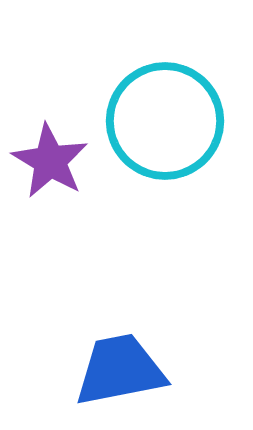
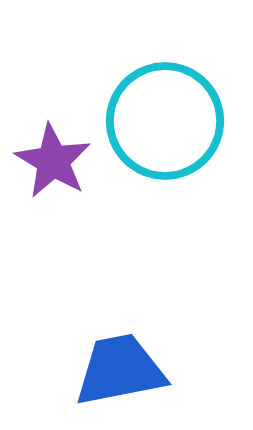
purple star: moved 3 px right
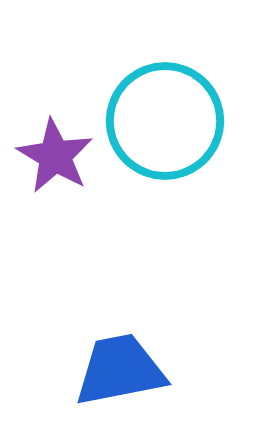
purple star: moved 2 px right, 5 px up
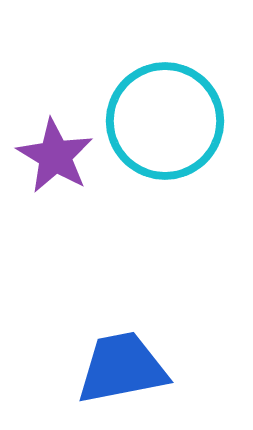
blue trapezoid: moved 2 px right, 2 px up
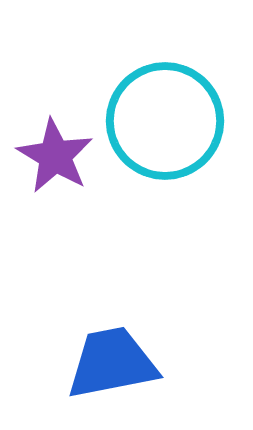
blue trapezoid: moved 10 px left, 5 px up
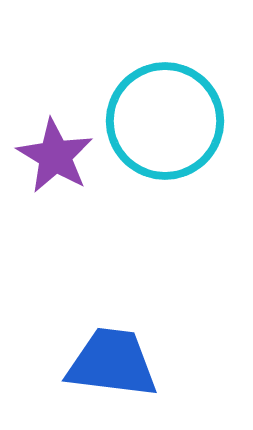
blue trapezoid: rotated 18 degrees clockwise
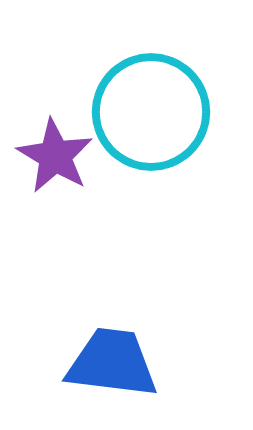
cyan circle: moved 14 px left, 9 px up
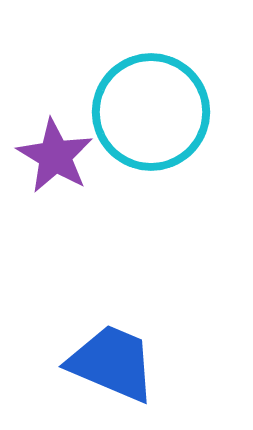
blue trapezoid: rotated 16 degrees clockwise
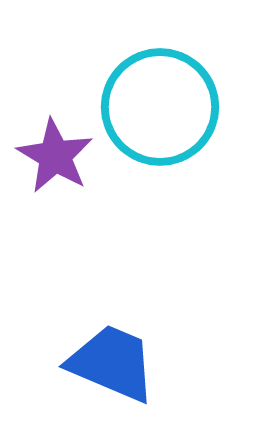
cyan circle: moved 9 px right, 5 px up
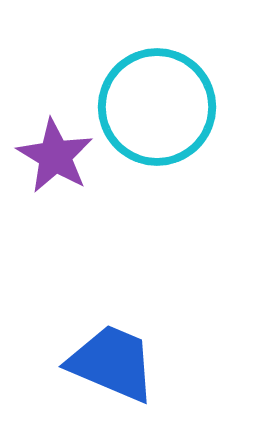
cyan circle: moved 3 px left
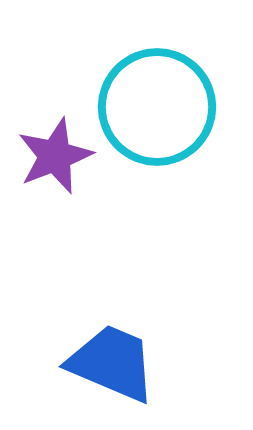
purple star: rotated 20 degrees clockwise
